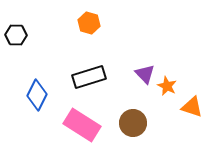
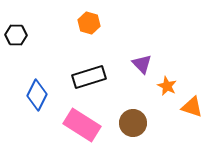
purple triangle: moved 3 px left, 10 px up
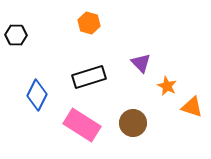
purple triangle: moved 1 px left, 1 px up
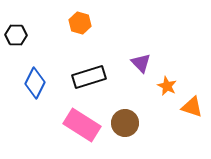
orange hexagon: moved 9 px left
blue diamond: moved 2 px left, 12 px up
brown circle: moved 8 px left
